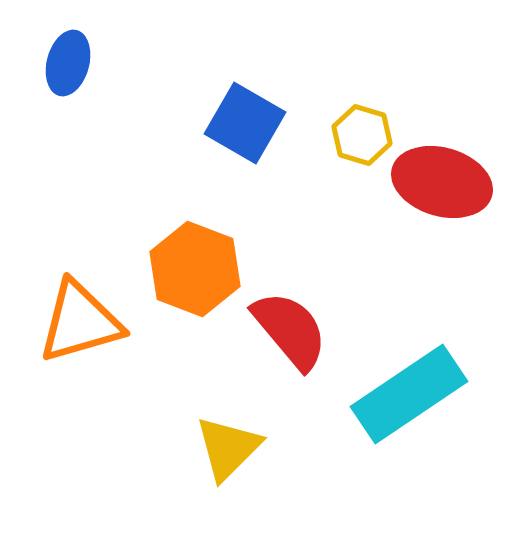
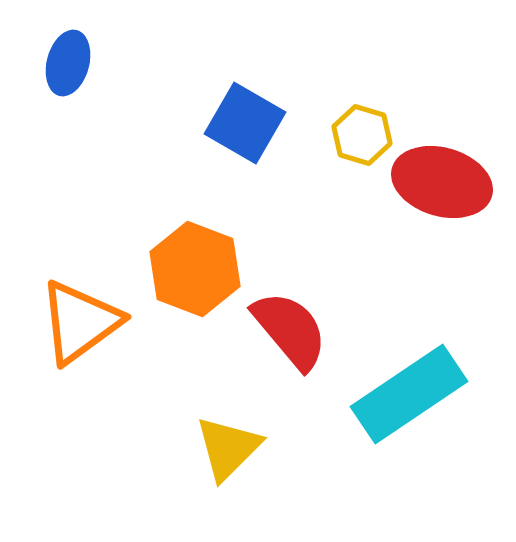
orange triangle: rotated 20 degrees counterclockwise
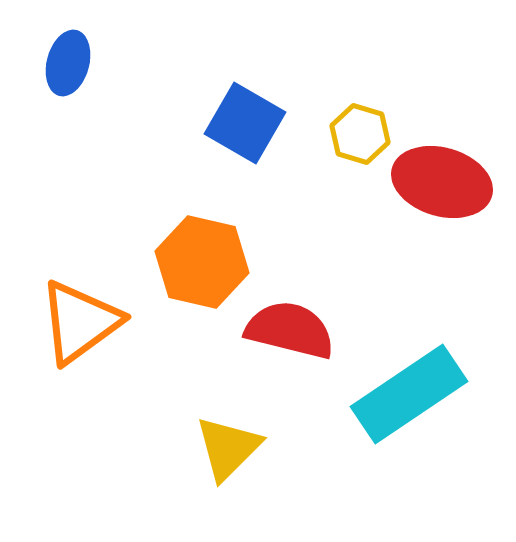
yellow hexagon: moved 2 px left, 1 px up
orange hexagon: moved 7 px right, 7 px up; rotated 8 degrees counterclockwise
red semicircle: rotated 36 degrees counterclockwise
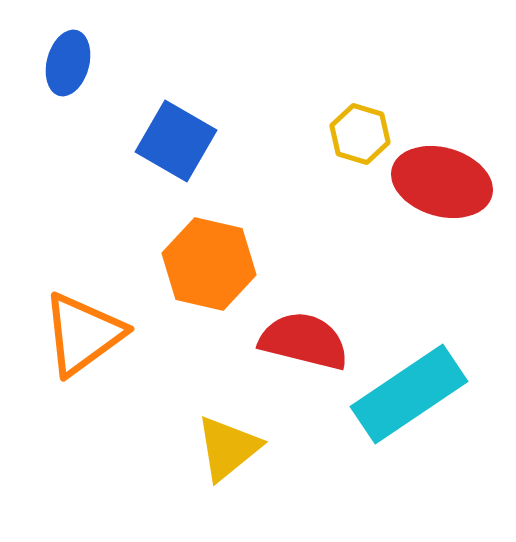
blue square: moved 69 px left, 18 px down
orange hexagon: moved 7 px right, 2 px down
orange triangle: moved 3 px right, 12 px down
red semicircle: moved 14 px right, 11 px down
yellow triangle: rotated 6 degrees clockwise
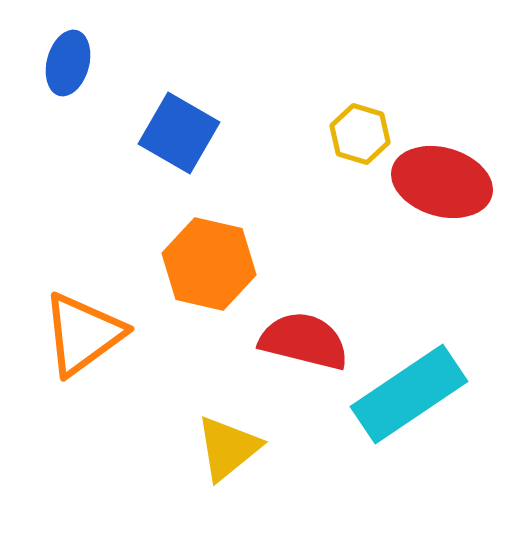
blue square: moved 3 px right, 8 px up
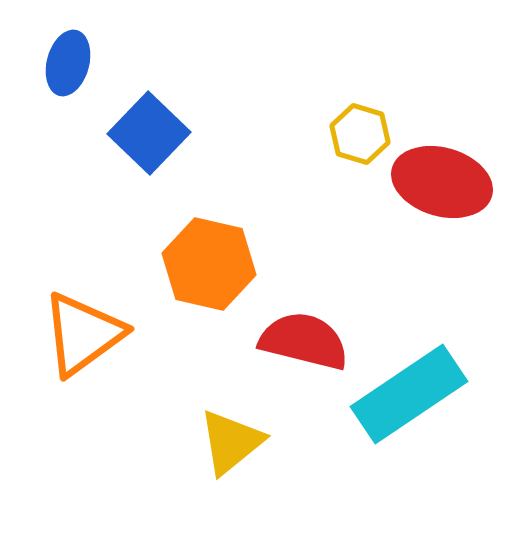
blue square: moved 30 px left; rotated 14 degrees clockwise
yellow triangle: moved 3 px right, 6 px up
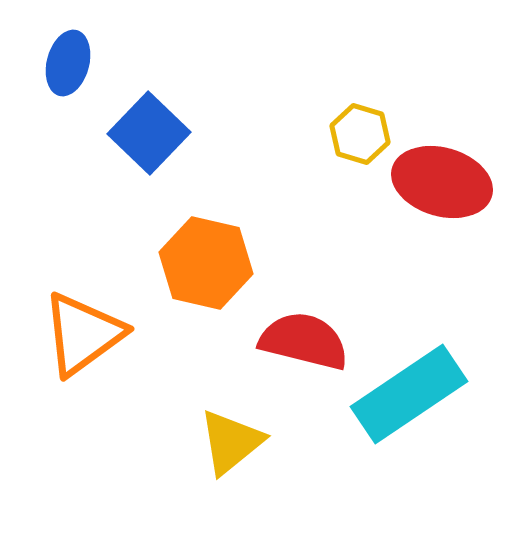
orange hexagon: moved 3 px left, 1 px up
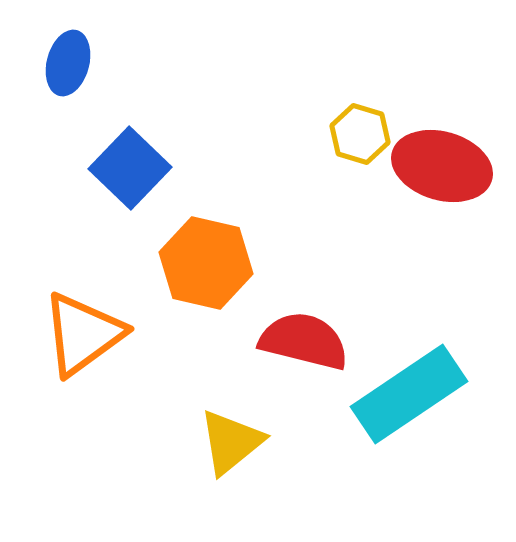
blue square: moved 19 px left, 35 px down
red ellipse: moved 16 px up
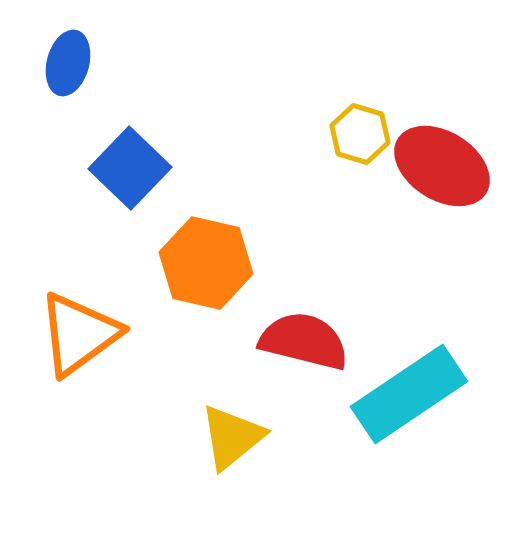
red ellipse: rotated 16 degrees clockwise
orange triangle: moved 4 px left
yellow triangle: moved 1 px right, 5 px up
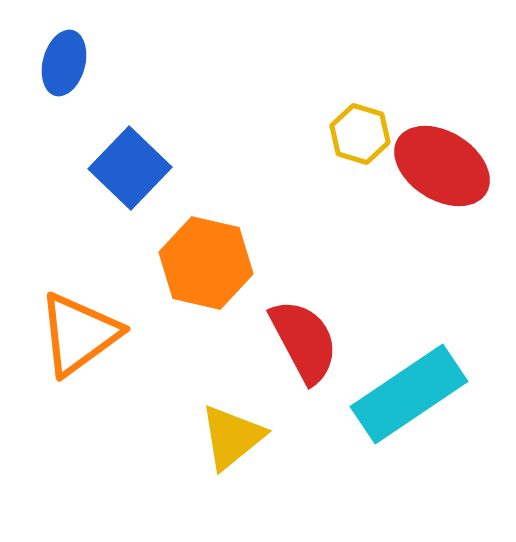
blue ellipse: moved 4 px left
red semicircle: rotated 48 degrees clockwise
